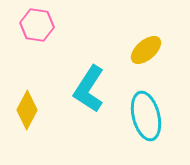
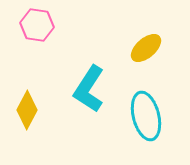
yellow ellipse: moved 2 px up
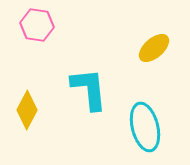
yellow ellipse: moved 8 px right
cyan L-shape: rotated 141 degrees clockwise
cyan ellipse: moved 1 px left, 11 px down
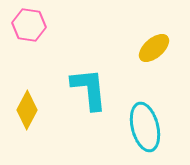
pink hexagon: moved 8 px left
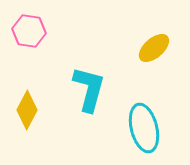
pink hexagon: moved 6 px down
cyan L-shape: rotated 21 degrees clockwise
cyan ellipse: moved 1 px left, 1 px down
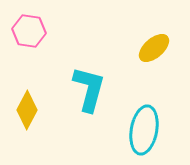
cyan ellipse: moved 2 px down; rotated 24 degrees clockwise
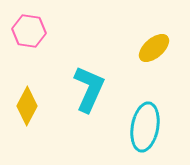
cyan L-shape: rotated 9 degrees clockwise
yellow diamond: moved 4 px up
cyan ellipse: moved 1 px right, 3 px up
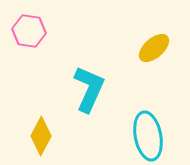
yellow diamond: moved 14 px right, 30 px down
cyan ellipse: moved 3 px right, 9 px down; rotated 21 degrees counterclockwise
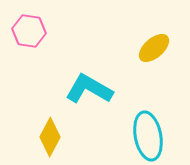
cyan L-shape: rotated 84 degrees counterclockwise
yellow diamond: moved 9 px right, 1 px down
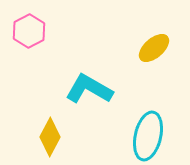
pink hexagon: rotated 24 degrees clockwise
cyan ellipse: rotated 24 degrees clockwise
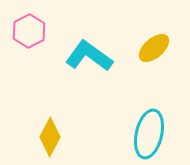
cyan L-shape: moved 33 px up; rotated 6 degrees clockwise
cyan ellipse: moved 1 px right, 2 px up
